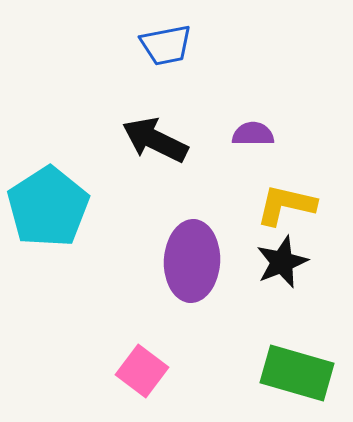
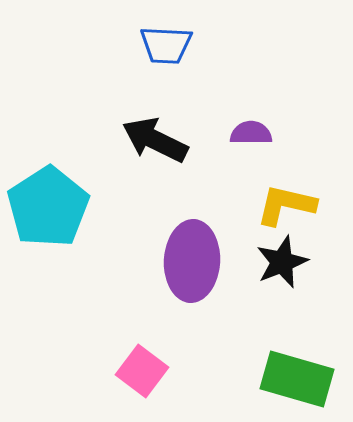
blue trapezoid: rotated 14 degrees clockwise
purple semicircle: moved 2 px left, 1 px up
green rectangle: moved 6 px down
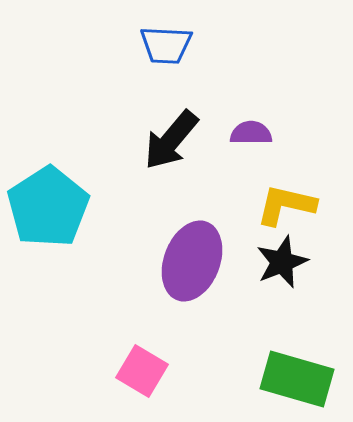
black arrow: moved 16 px right; rotated 76 degrees counterclockwise
purple ellipse: rotated 18 degrees clockwise
pink square: rotated 6 degrees counterclockwise
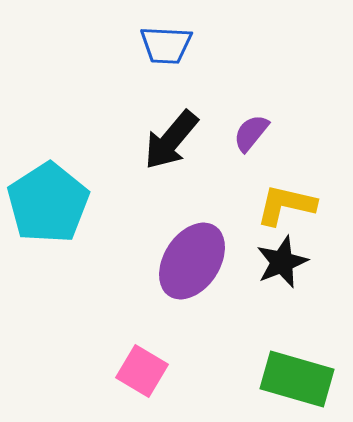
purple semicircle: rotated 51 degrees counterclockwise
cyan pentagon: moved 4 px up
purple ellipse: rotated 12 degrees clockwise
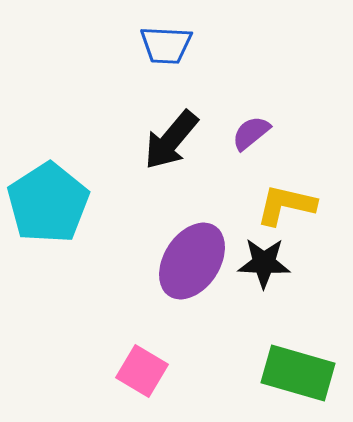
purple semicircle: rotated 12 degrees clockwise
black star: moved 18 px left, 1 px down; rotated 24 degrees clockwise
green rectangle: moved 1 px right, 6 px up
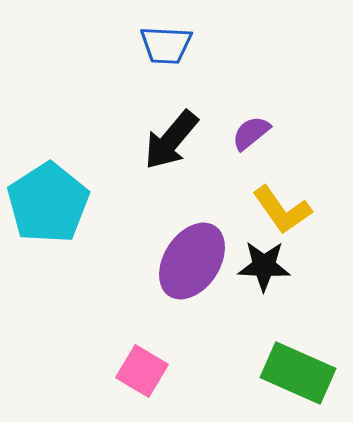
yellow L-shape: moved 4 px left, 5 px down; rotated 138 degrees counterclockwise
black star: moved 3 px down
green rectangle: rotated 8 degrees clockwise
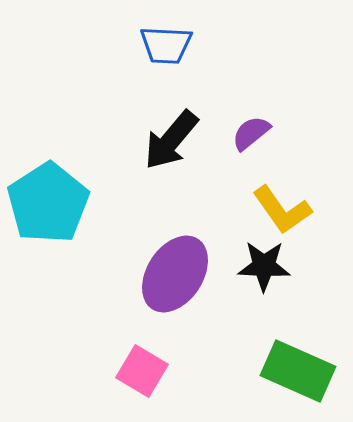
purple ellipse: moved 17 px left, 13 px down
green rectangle: moved 2 px up
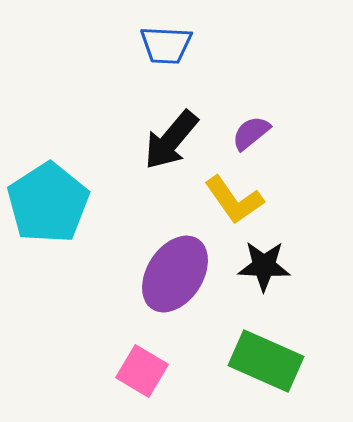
yellow L-shape: moved 48 px left, 10 px up
green rectangle: moved 32 px left, 10 px up
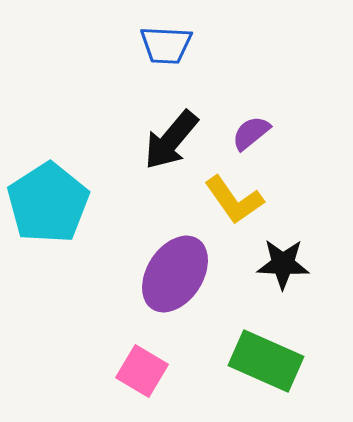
black star: moved 19 px right, 2 px up
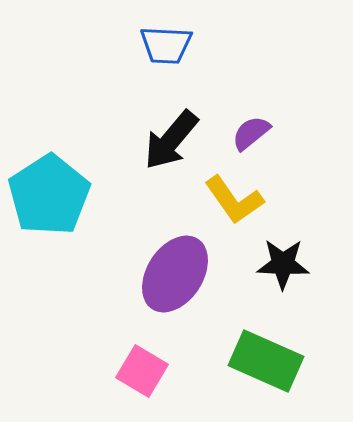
cyan pentagon: moved 1 px right, 8 px up
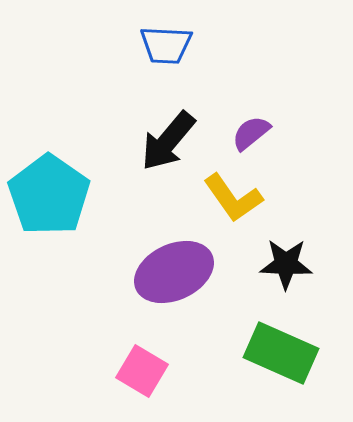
black arrow: moved 3 px left, 1 px down
cyan pentagon: rotated 4 degrees counterclockwise
yellow L-shape: moved 1 px left, 2 px up
black star: moved 3 px right
purple ellipse: moved 1 px left, 2 px up; rotated 32 degrees clockwise
green rectangle: moved 15 px right, 8 px up
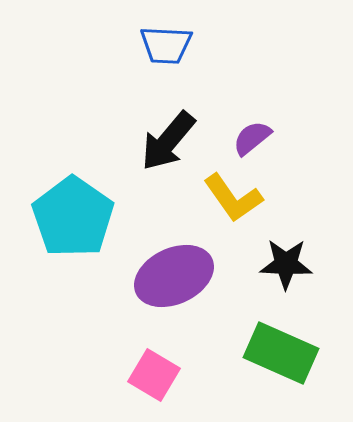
purple semicircle: moved 1 px right, 5 px down
cyan pentagon: moved 24 px right, 22 px down
purple ellipse: moved 4 px down
pink square: moved 12 px right, 4 px down
